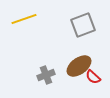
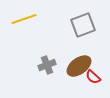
gray cross: moved 1 px right, 10 px up
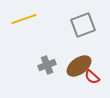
red semicircle: moved 1 px left
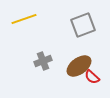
gray cross: moved 4 px left, 4 px up
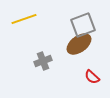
brown ellipse: moved 22 px up
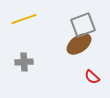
gray cross: moved 19 px left, 1 px down; rotated 18 degrees clockwise
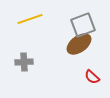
yellow line: moved 6 px right
